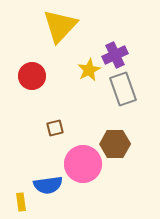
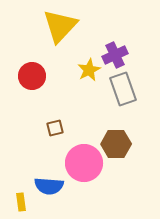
brown hexagon: moved 1 px right
pink circle: moved 1 px right, 1 px up
blue semicircle: moved 1 px right, 1 px down; rotated 12 degrees clockwise
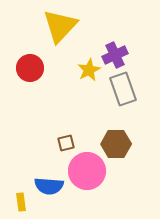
red circle: moved 2 px left, 8 px up
brown square: moved 11 px right, 15 px down
pink circle: moved 3 px right, 8 px down
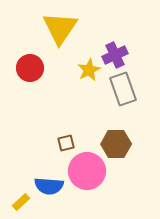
yellow triangle: moved 2 px down; rotated 9 degrees counterclockwise
yellow rectangle: rotated 54 degrees clockwise
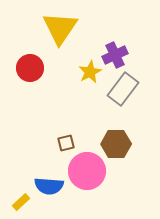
yellow star: moved 1 px right, 2 px down
gray rectangle: rotated 56 degrees clockwise
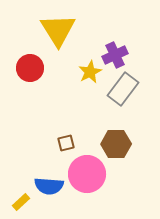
yellow triangle: moved 2 px left, 2 px down; rotated 6 degrees counterclockwise
pink circle: moved 3 px down
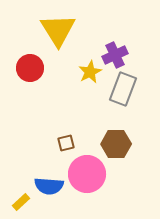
gray rectangle: rotated 16 degrees counterclockwise
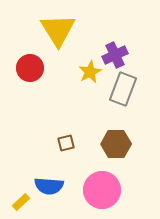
pink circle: moved 15 px right, 16 px down
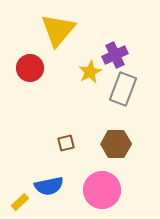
yellow triangle: rotated 12 degrees clockwise
blue semicircle: rotated 16 degrees counterclockwise
yellow rectangle: moved 1 px left
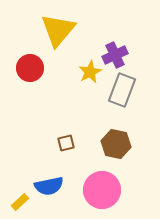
gray rectangle: moved 1 px left, 1 px down
brown hexagon: rotated 12 degrees clockwise
